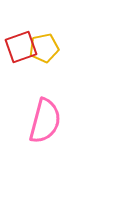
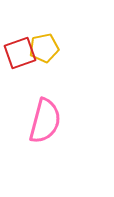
red square: moved 1 px left, 6 px down
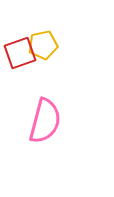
yellow pentagon: moved 1 px left, 3 px up
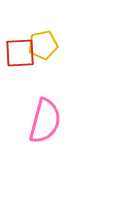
red square: rotated 16 degrees clockwise
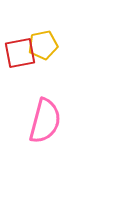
red square: rotated 8 degrees counterclockwise
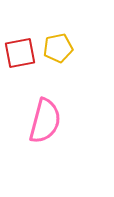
yellow pentagon: moved 15 px right, 3 px down
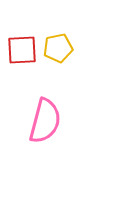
red square: moved 2 px right, 3 px up; rotated 8 degrees clockwise
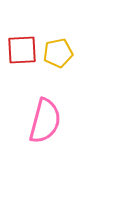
yellow pentagon: moved 5 px down
